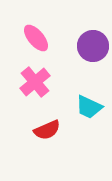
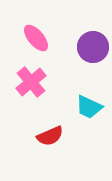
purple circle: moved 1 px down
pink cross: moved 4 px left
red semicircle: moved 3 px right, 6 px down
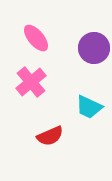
purple circle: moved 1 px right, 1 px down
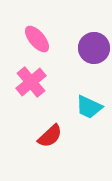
pink ellipse: moved 1 px right, 1 px down
red semicircle: rotated 20 degrees counterclockwise
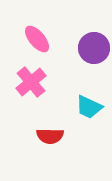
red semicircle: rotated 44 degrees clockwise
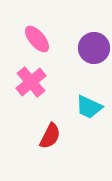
red semicircle: rotated 64 degrees counterclockwise
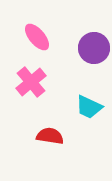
pink ellipse: moved 2 px up
red semicircle: rotated 108 degrees counterclockwise
